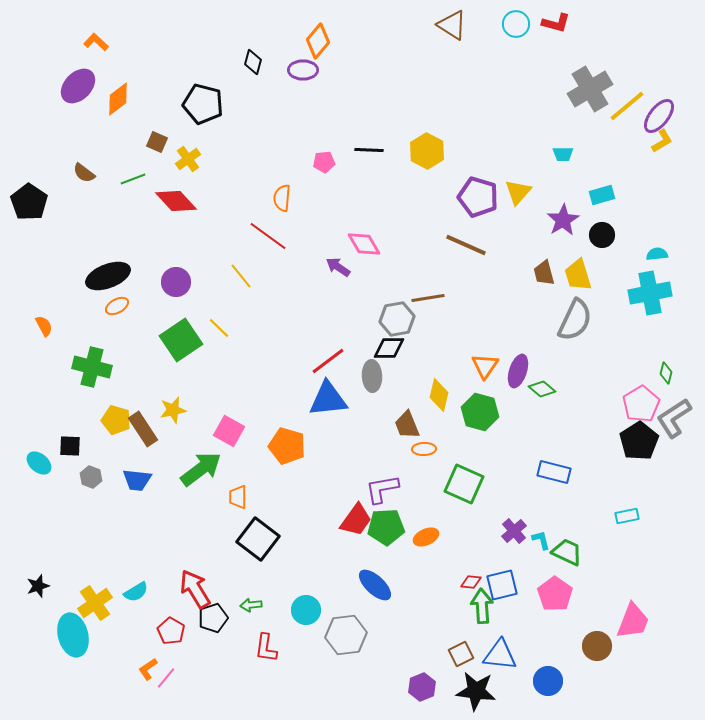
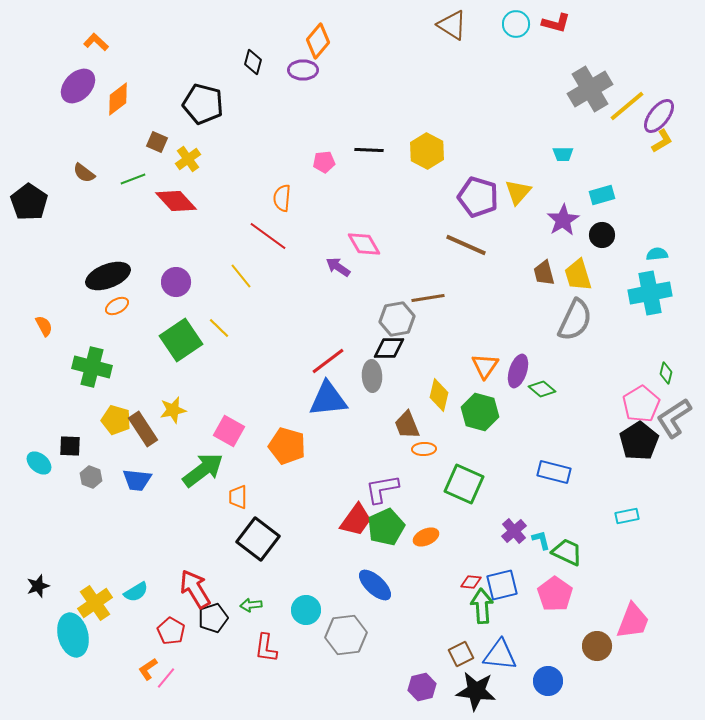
green arrow at (201, 469): moved 2 px right, 1 px down
green pentagon at (386, 527): rotated 21 degrees counterclockwise
purple hexagon at (422, 687): rotated 8 degrees clockwise
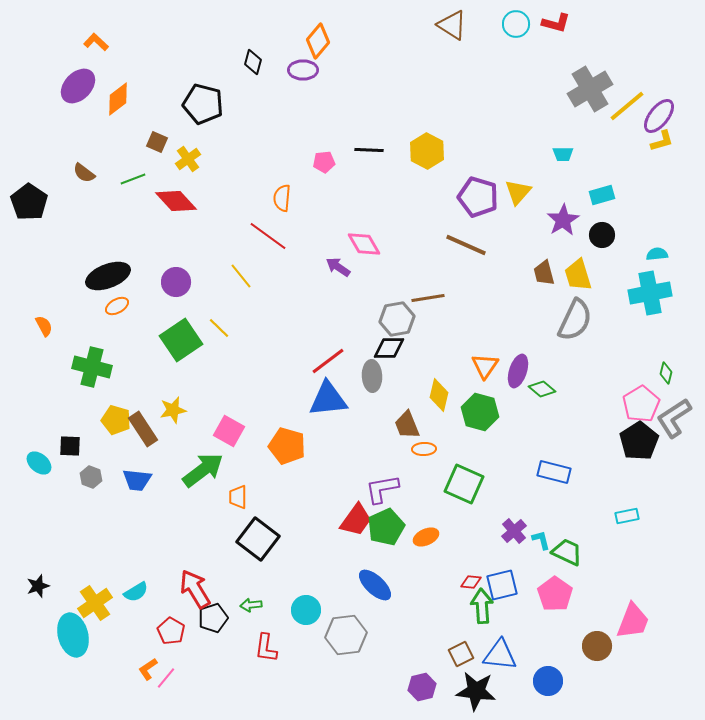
yellow L-shape at (662, 141): rotated 15 degrees clockwise
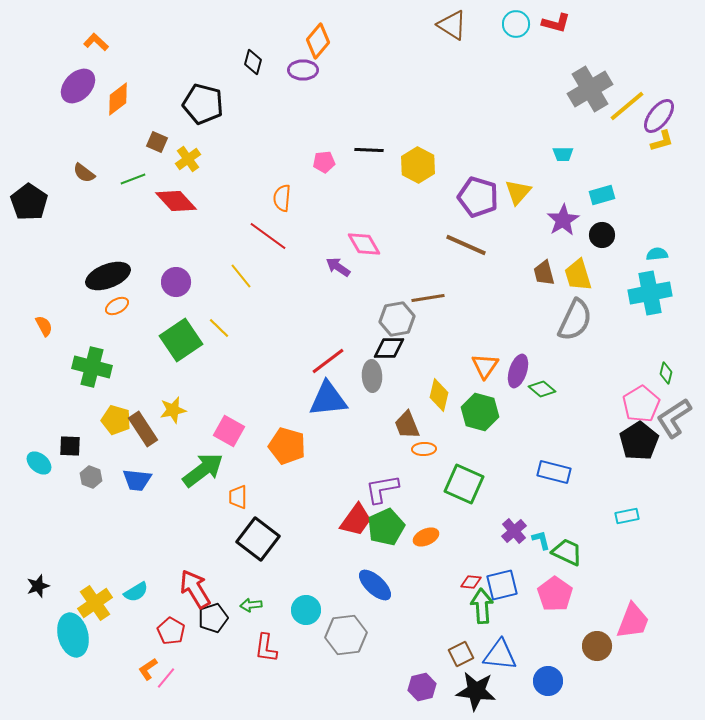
yellow hexagon at (427, 151): moved 9 px left, 14 px down
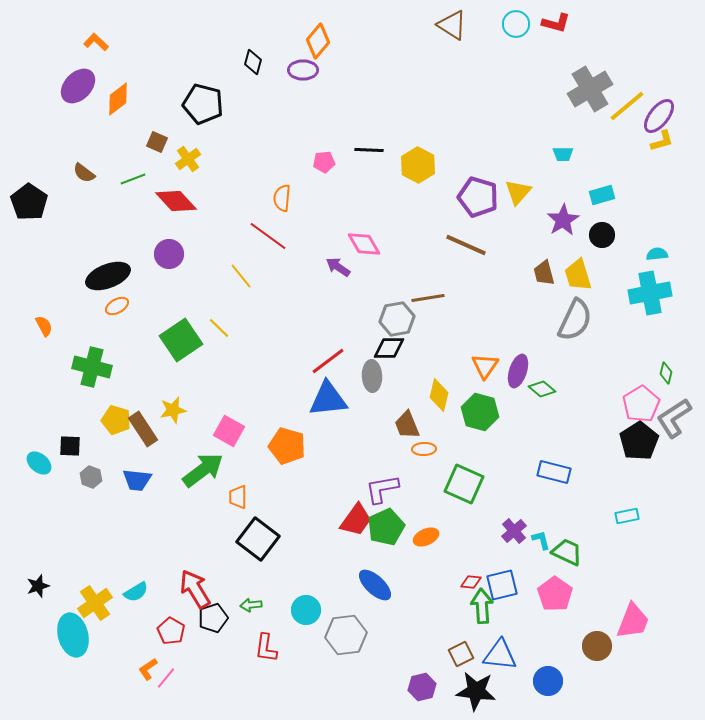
purple circle at (176, 282): moved 7 px left, 28 px up
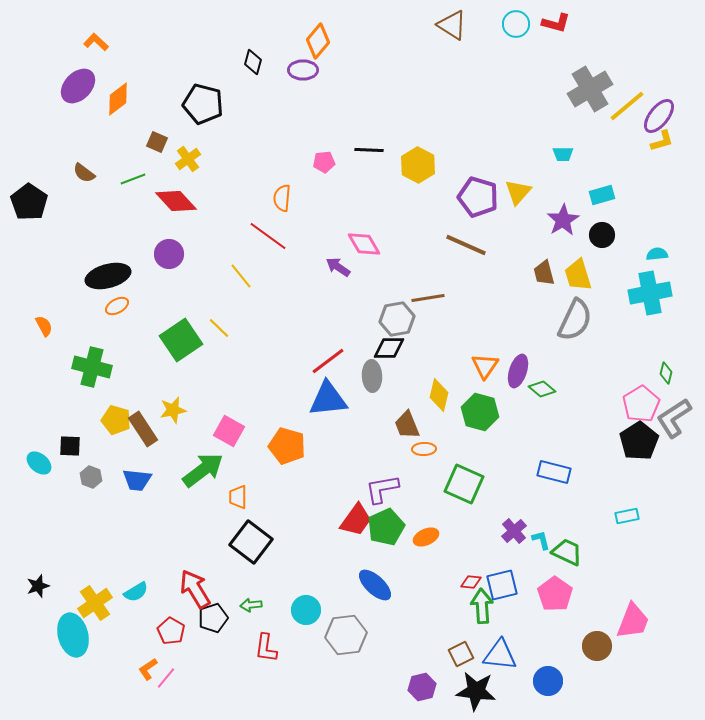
black ellipse at (108, 276): rotated 6 degrees clockwise
black square at (258, 539): moved 7 px left, 3 px down
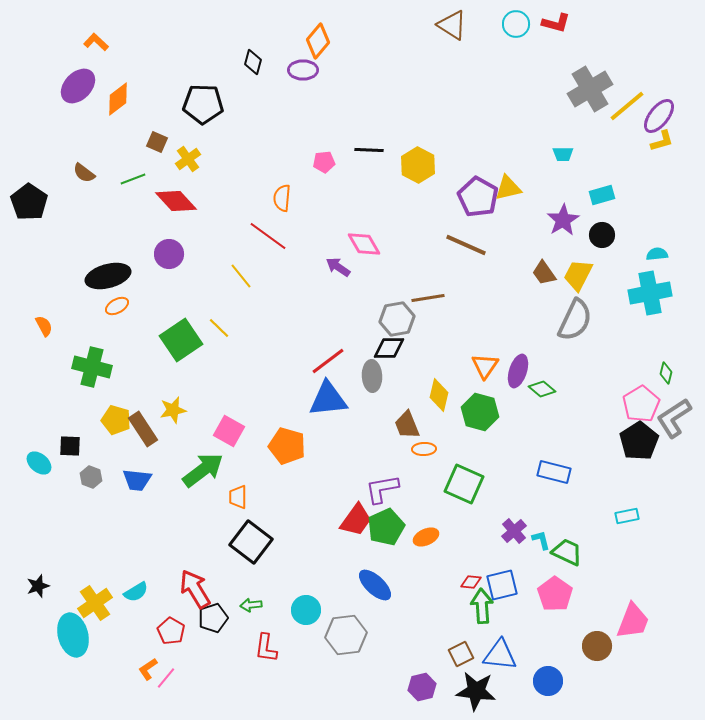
black pentagon at (203, 104): rotated 12 degrees counterclockwise
yellow triangle at (518, 192): moved 10 px left, 4 px up; rotated 36 degrees clockwise
purple pentagon at (478, 197): rotated 12 degrees clockwise
brown trapezoid at (544, 273): rotated 20 degrees counterclockwise
yellow trapezoid at (578, 275): rotated 44 degrees clockwise
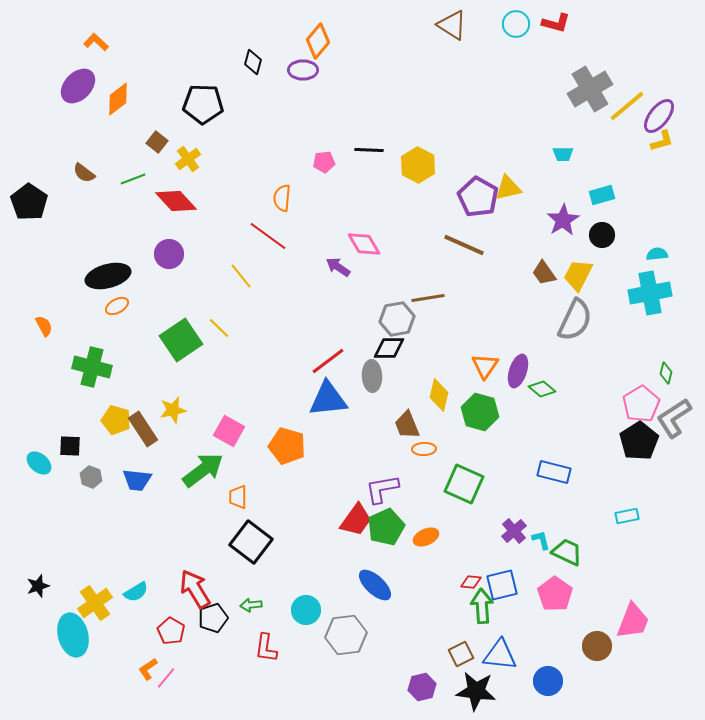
brown square at (157, 142): rotated 15 degrees clockwise
brown line at (466, 245): moved 2 px left
